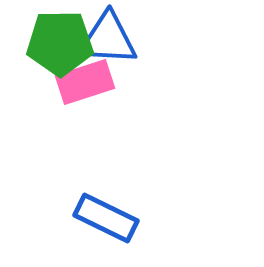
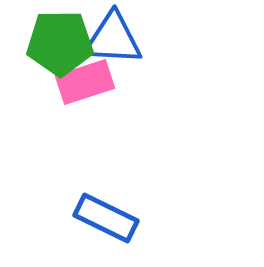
blue triangle: moved 5 px right
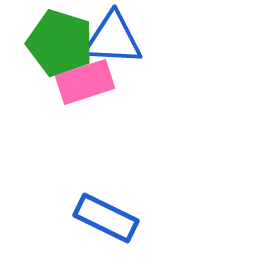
green pentagon: rotated 18 degrees clockwise
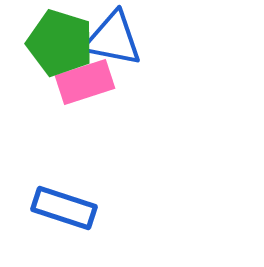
blue triangle: rotated 8 degrees clockwise
blue rectangle: moved 42 px left, 10 px up; rotated 8 degrees counterclockwise
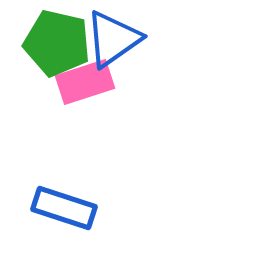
blue triangle: rotated 46 degrees counterclockwise
green pentagon: moved 3 px left; rotated 4 degrees counterclockwise
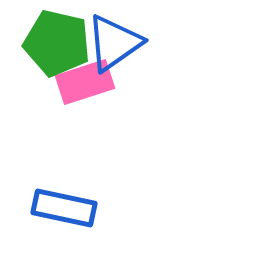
blue triangle: moved 1 px right, 4 px down
blue rectangle: rotated 6 degrees counterclockwise
